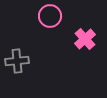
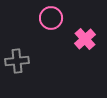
pink circle: moved 1 px right, 2 px down
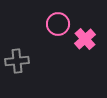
pink circle: moved 7 px right, 6 px down
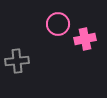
pink cross: rotated 30 degrees clockwise
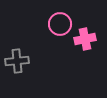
pink circle: moved 2 px right
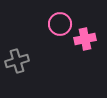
gray cross: rotated 10 degrees counterclockwise
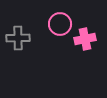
gray cross: moved 1 px right, 23 px up; rotated 15 degrees clockwise
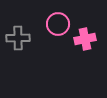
pink circle: moved 2 px left
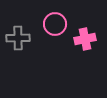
pink circle: moved 3 px left
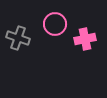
gray cross: rotated 20 degrees clockwise
